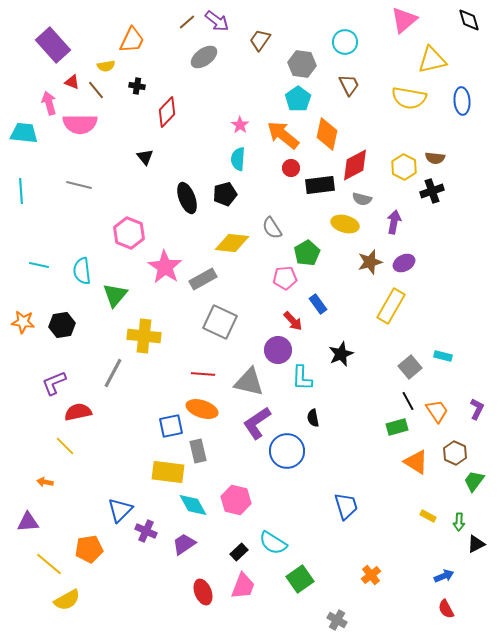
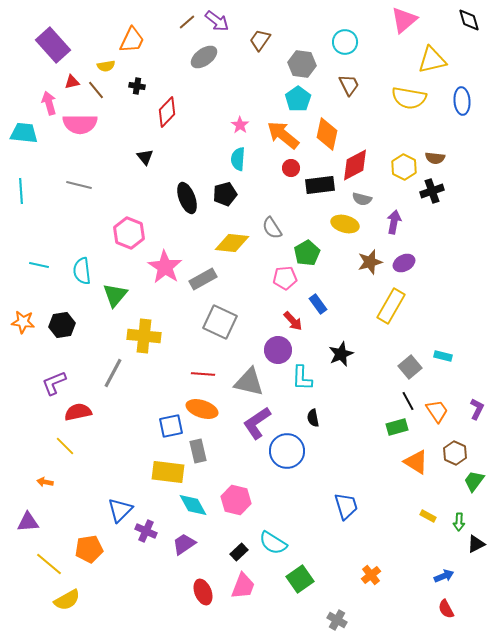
red triangle at (72, 82): rotated 35 degrees counterclockwise
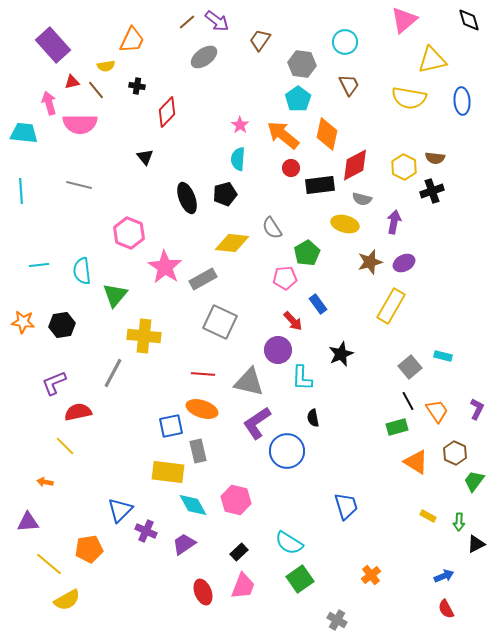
cyan line at (39, 265): rotated 18 degrees counterclockwise
cyan semicircle at (273, 543): moved 16 px right
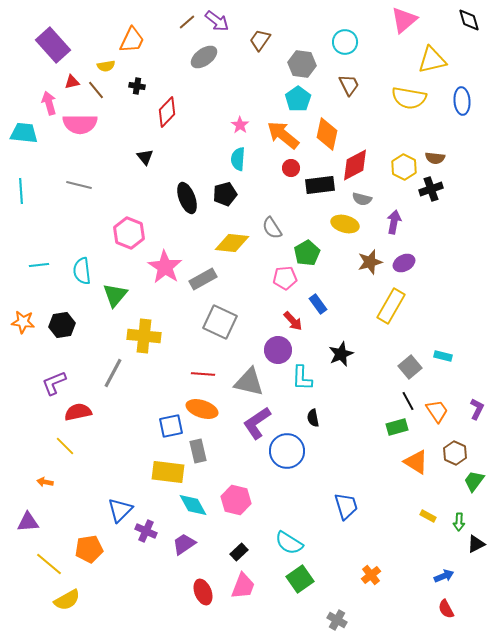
black cross at (432, 191): moved 1 px left, 2 px up
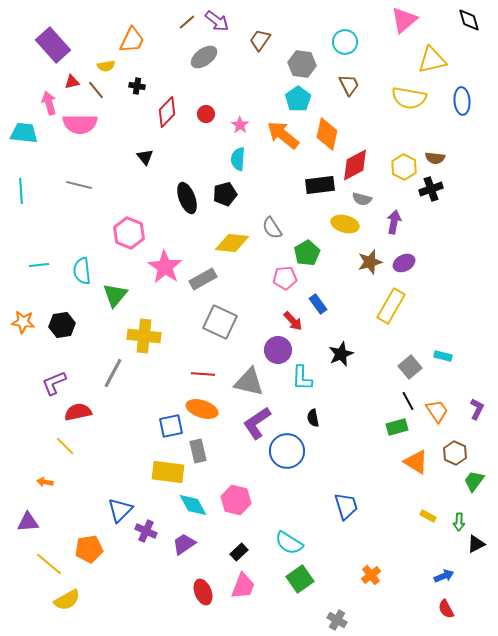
red circle at (291, 168): moved 85 px left, 54 px up
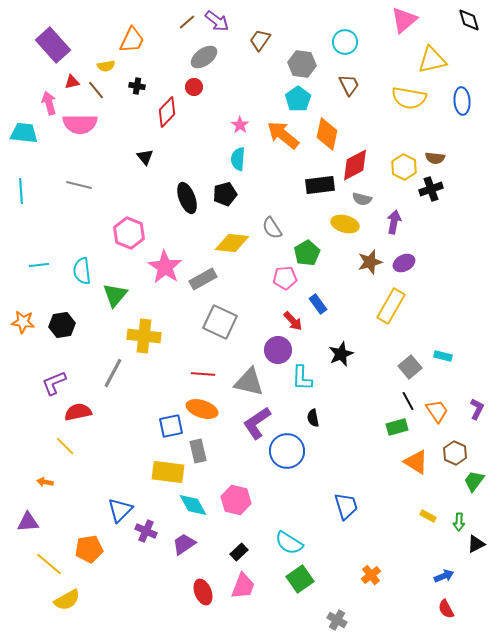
red circle at (206, 114): moved 12 px left, 27 px up
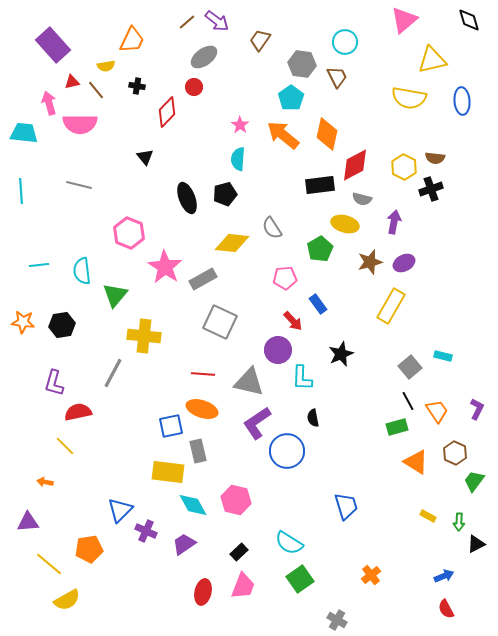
brown trapezoid at (349, 85): moved 12 px left, 8 px up
cyan pentagon at (298, 99): moved 7 px left, 1 px up
green pentagon at (307, 253): moved 13 px right, 4 px up
purple L-shape at (54, 383): rotated 52 degrees counterclockwise
red ellipse at (203, 592): rotated 35 degrees clockwise
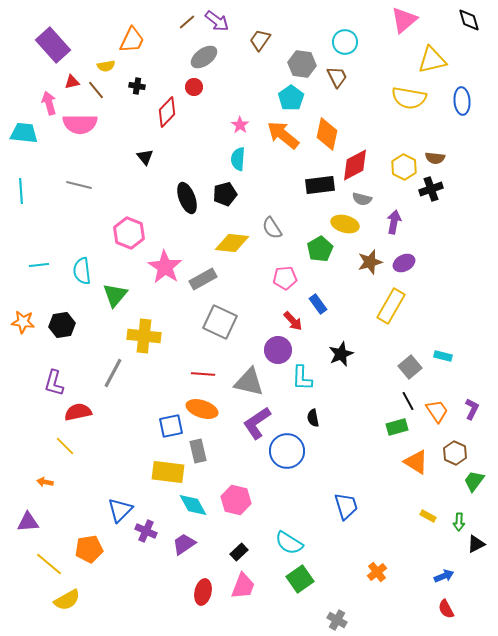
purple L-shape at (477, 409): moved 5 px left
orange cross at (371, 575): moved 6 px right, 3 px up
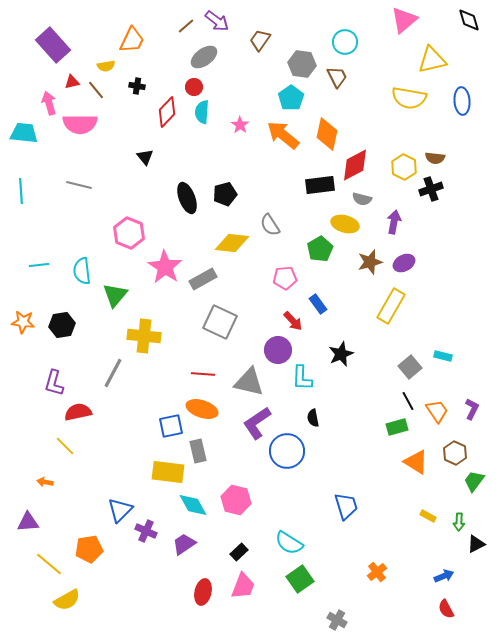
brown line at (187, 22): moved 1 px left, 4 px down
cyan semicircle at (238, 159): moved 36 px left, 47 px up
gray semicircle at (272, 228): moved 2 px left, 3 px up
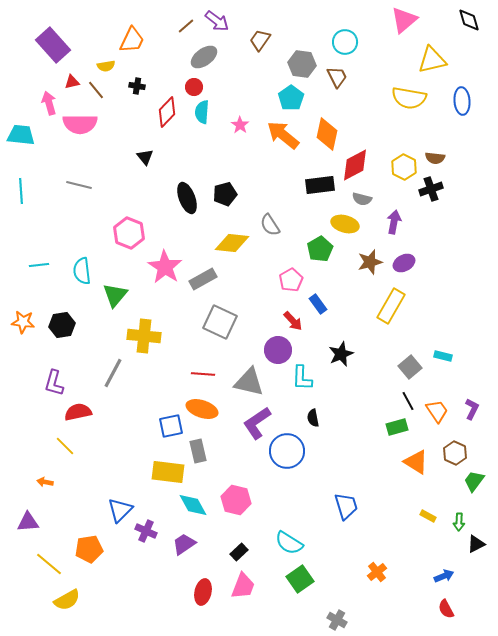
cyan trapezoid at (24, 133): moved 3 px left, 2 px down
pink pentagon at (285, 278): moved 6 px right, 2 px down; rotated 25 degrees counterclockwise
